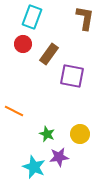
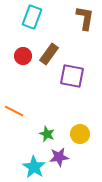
red circle: moved 12 px down
cyan star: rotated 10 degrees clockwise
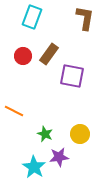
green star: moved 2 px left
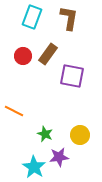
brown L-shape: moved 16 px left
brown rectangle: moved 1 px left
yellow circle: moved 1 px down
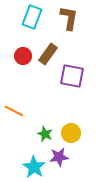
yellow circle: moved 9 px left, 2 px up
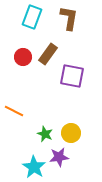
red circle: moved 1 px down
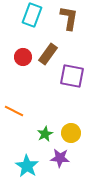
cyan rectangle: moved 2 px up
green star: rotated 21 degrees clockwise
purple star: moved 1 px right, 1 px down; rotated 12 degrees clockwise
cyan star: moved 7 px left, 1 px up
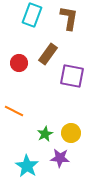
red circle: moved 4 px left, 6 px down
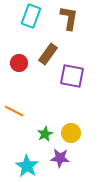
cyan rectangle: moved 1 px left, 1 px down
